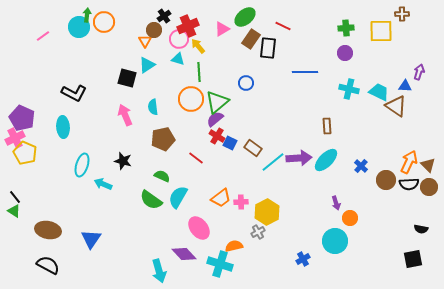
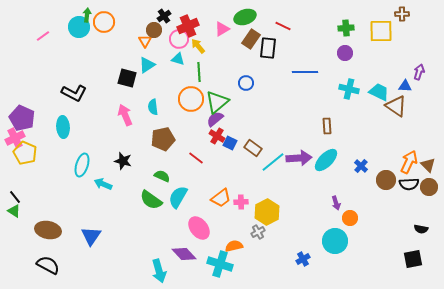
green ellipse at (245, 17): rotated 20 degrees clockwise
blue triangle at (91, 239): moved 3 px up
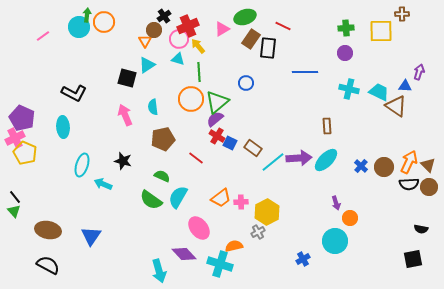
brown circle at (386, 180): moved 2 px left, 13 px up
green triangle at (14, 211): rotated 16 degrees clockwise
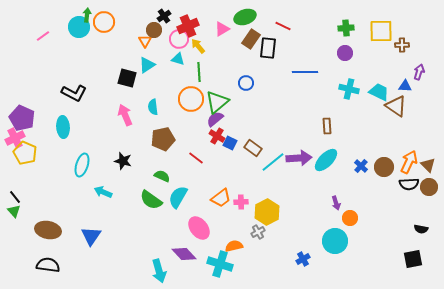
brown cross at (402, 14): moved 31 px down
cyan arrow at (103, 184): moved 8 px down
black semicircle at (48, 265): rotated 20 degrees counterclockwise
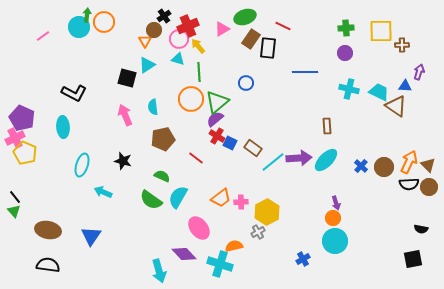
orange circle at (350, 218): moved 17 px left
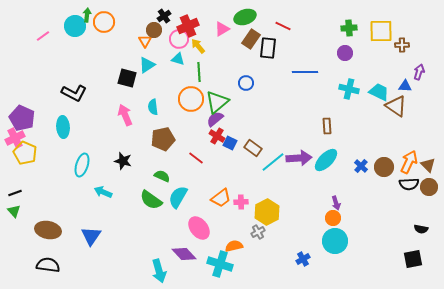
cyan circle at (79, 27): moved 4 px left, 1 px up
green cross at (346, 28): moved 3 px right
black line at (15, 197): moved 4 px up; rotated 72 degrees counterclockwise
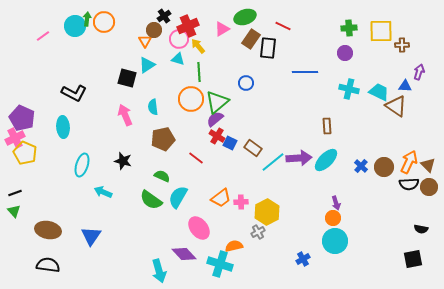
green arrow at (87, 15): moved 4 px down
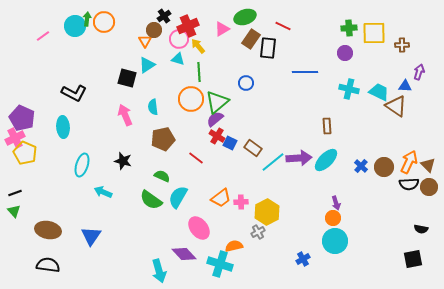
yellow square at (381, 31): moved 7 px left, 2 px down
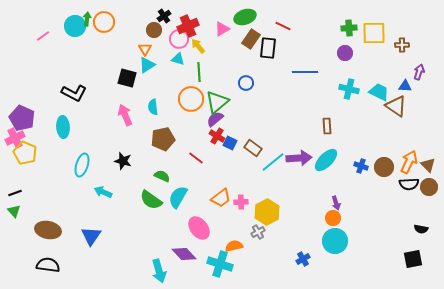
orange triangle at (145, 41): moved 8 px down
blue cross at (361, 166): rotated 24 degrees counterclockwise
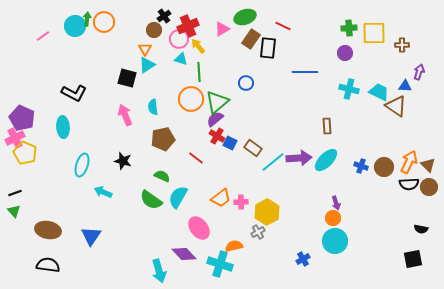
cyan triangle at (178, 59): moved 3 px right
